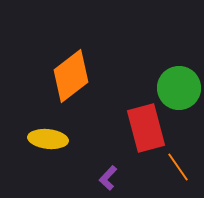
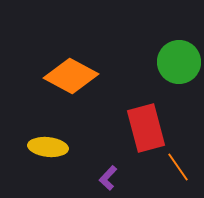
orange diamond: rotated 66 degrees clockwise
green circle: moved 26 px up
yellow ellipse: moved 8 px down
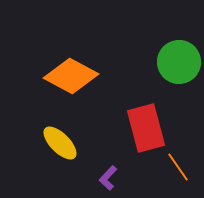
yellow ellipse: moved 12 px right, 4 px up; rotated 39 degrees clockwise
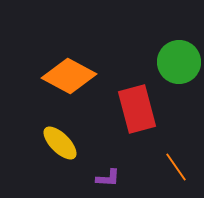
orange diamond: moved 2 px left
red rectangle: moved 9 px left, 19 px up
orange line: moved 2 px left
purple L-shape: rotated 130 degrees counterclockwise
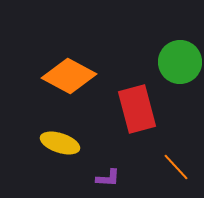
green circle: moved 1 px right
yellow ellipse: rotated 27 degrees counterclockwise
orange line: rotated 8 degrees counterclockwise
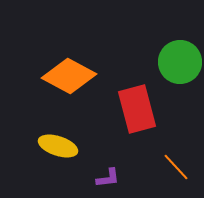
yellow ellipse: moved 2 px left, 3 px down
purple L-shape: rotated 10 degrees counterclockwise
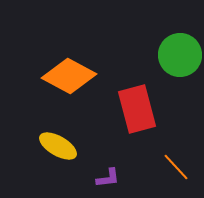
green circle: moved 7 px up
yellow ellipse: rotated 12 degrees clockwise
